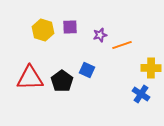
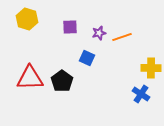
yellow hexagon: moved 16 px left, 11 px up
purple star: moved 1 px left, 2 px up
orange line: moved 8 px up
blue square: moved 12 px up
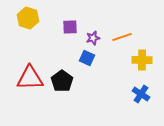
yellow hexagon: moved 1 px right, 1 px up
purple star: moved 6 px left, 5 px down
yellow cross: moved 9 px left, 8 px up
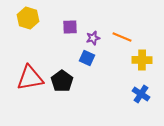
orange line: rotated 42 degrees clockwise
red triangle: rotated 8 degrees counterclockwise
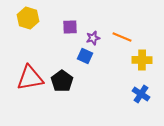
blue square: moved 2 px left, 2 px up
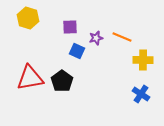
purple star: moved 3 px right
blue square: moved 8 px left, 5 px up
yellow cross: moved 1 px right
